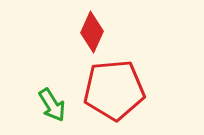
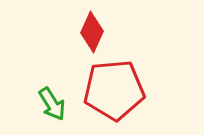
green arrow: moved 1 px up
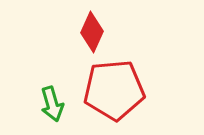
green arrow: rotated 16 degrees clockwise
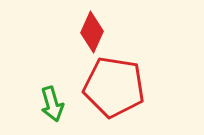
red pentagon: moved 3 px up; rotated 14 degrees clockwise
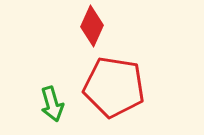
red diamond: moved 6 px up
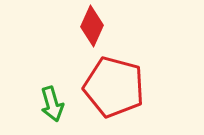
red pentagon: rotated 6 degrees clockwise
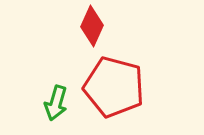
green arrow: moved 4 px right, 1 px up; rotated 32 degrees clockwise
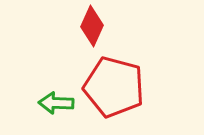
green arrow: rotated 76 degrees clockwise
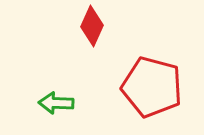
red pentagon: moved 38 px right
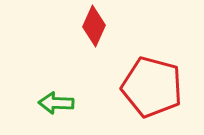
red diamond: moved 2 px right
